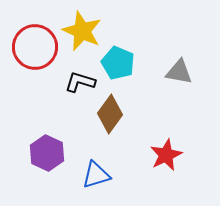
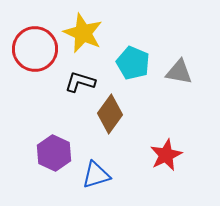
yellow star: moved 1 px right, 2 px down
red circle: moved 2 px down
cyan pentagon: moved 15 px right
purple hexagon: moved 7 px right
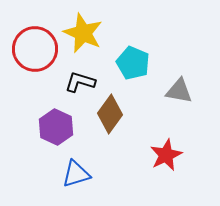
gray triangle: moved 19 px down
purple hexagon: moved 2 px right, 26 px up
blue triangle: moved 20 px left, 1 px up
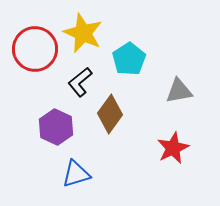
cyan pentagon: moved 4 px left, 4 px up; rotated 16 degrees clockwise
black L-shape: rotated 56 degrees counterclockwise
gray triangle: rotated 20 degrees counterclockwise
red star: moved 7 px right, 7 px up
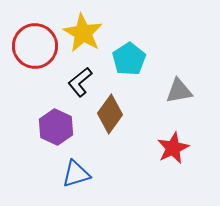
yellow star: rotated 6 degrees clockwise
red circle: moved 3 px up
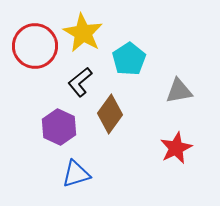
purple hexagon: moved 3 px right
red star: moved 3 px right
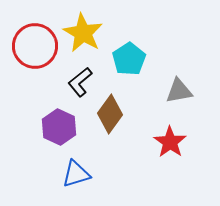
red star: moved 6 px left, 6 px up; rotated 12 degrees counterclockwise
